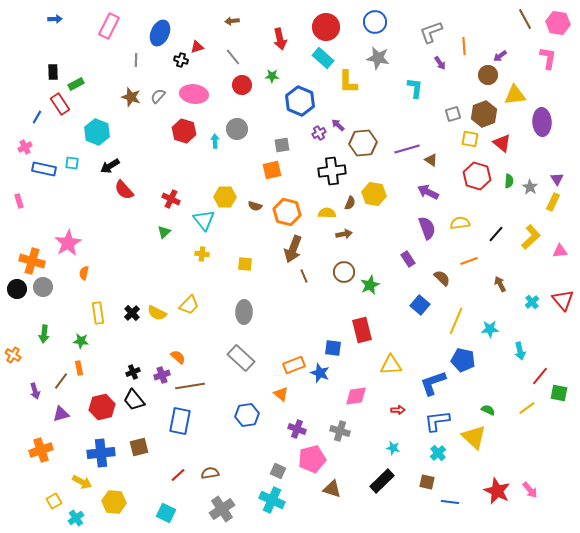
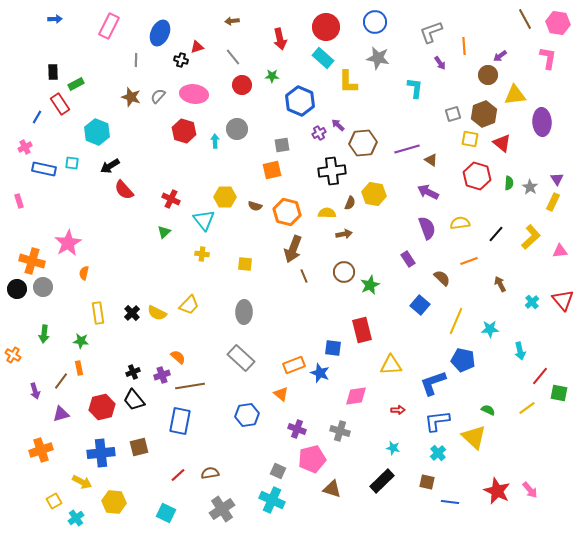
green semicircle at (509, 181): moved 2 px down
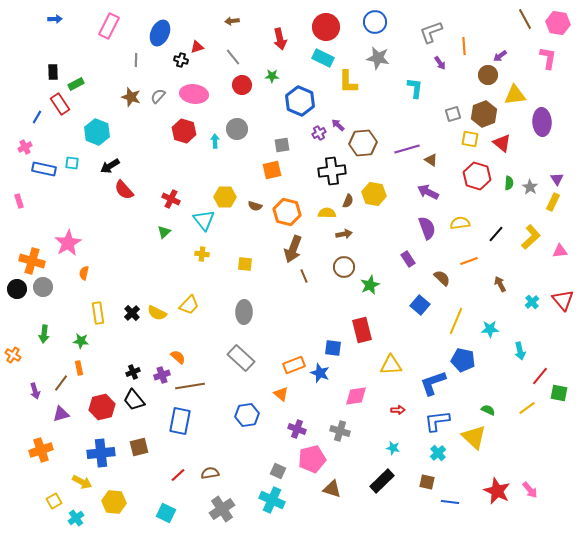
cyan rectangle at (323, 58): rotated 15 degrees counterclockwise
brown semicircle at (350, 203): moved 2 px left, 2 px up
brown circle at (344, 272): moved 5 px up
brown line at (61, 381): moved 2 px down
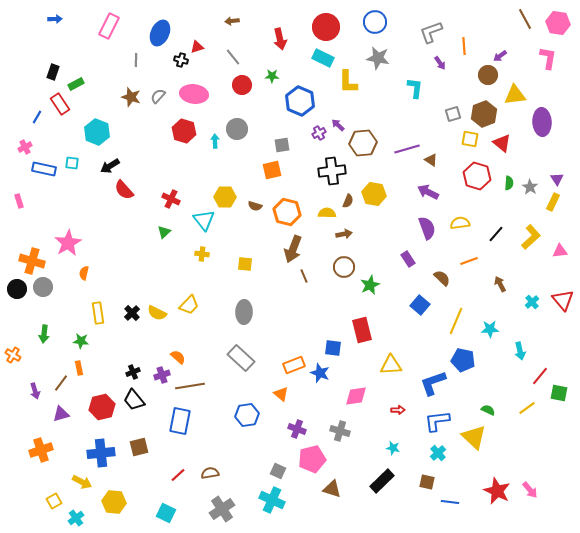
black rectangle at (53, 72): rotated 21 degrees clockwise
